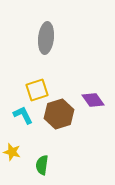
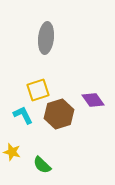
yellow square: moved 1 px right
green semicircle: rotated 54 degrees counterclockwise
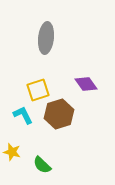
purple diamond: moved 7 px left, 16 px up
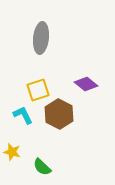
gray ellipse: moved 5 px left
purple diamond: rotated 15 degrees counterclockwise
brown hexagon: rotated 16 degrees counterclockwise
green semicircle: moved 2 px down
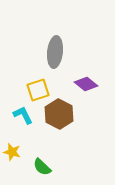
gray ellipse: moved 14 px right, 14 px down
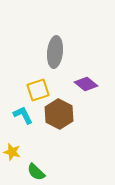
green semicircle: moved 6 px left, 5 px down
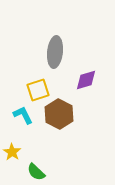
purple diamond: moved 4 px up; rotated 55 degrees counterclockwise
yellow star: rotated 18 degrees clockwise
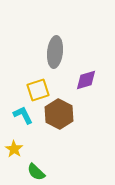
yellow star: moved 2 px right, 3 px up
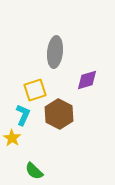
purple diamond: moved 1 px right
yellow square: moved 3 px left
cyan L-shape: rotated 50 degrees clockwise
yellow star: moved 2 px left, 11 px up
green semicircle: moved 2 px left, 1 px up
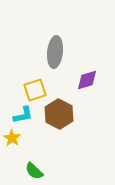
cyan L-shape: rotated 55 degrees clockwise
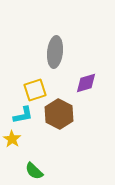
purple diamond: moved 1 px left, 3 px down
yellow star: moved 1 px down
